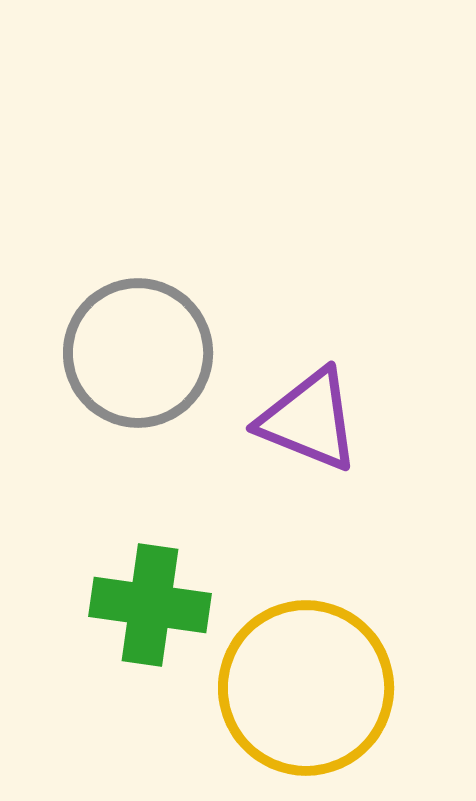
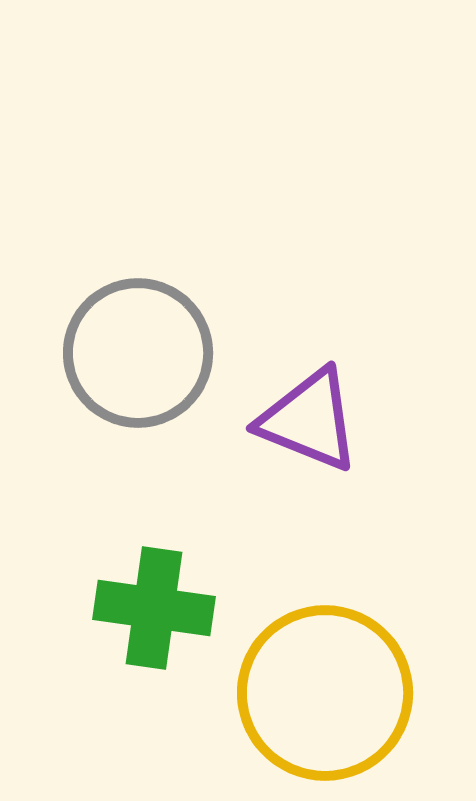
green cross: moved 4 px right, 3 px down
yellow circle: moved 19 px right, 5 px down
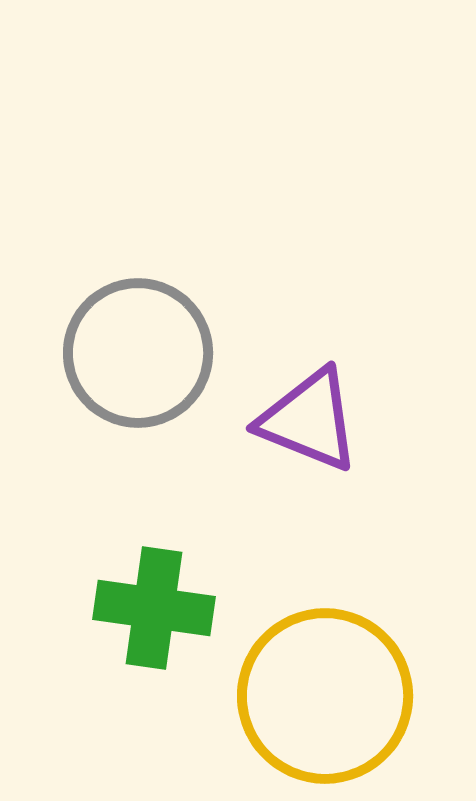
yellow circle: moved 3 px down
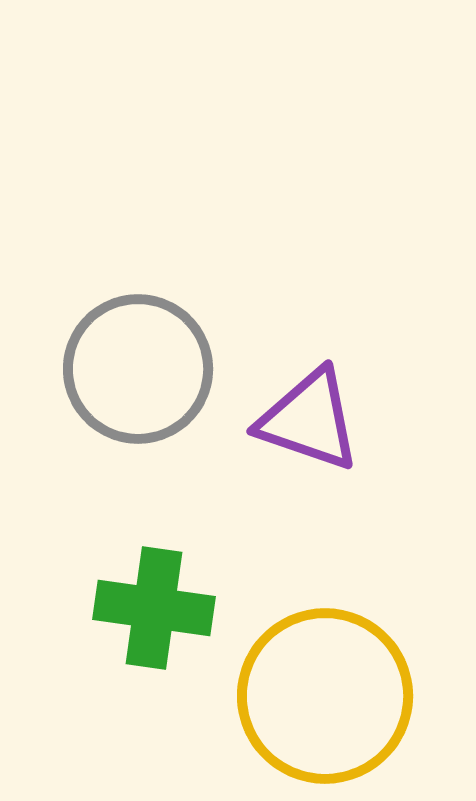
gray circle: moved 16 px down
purple triangle: rotated 3 degrees counterclockwise
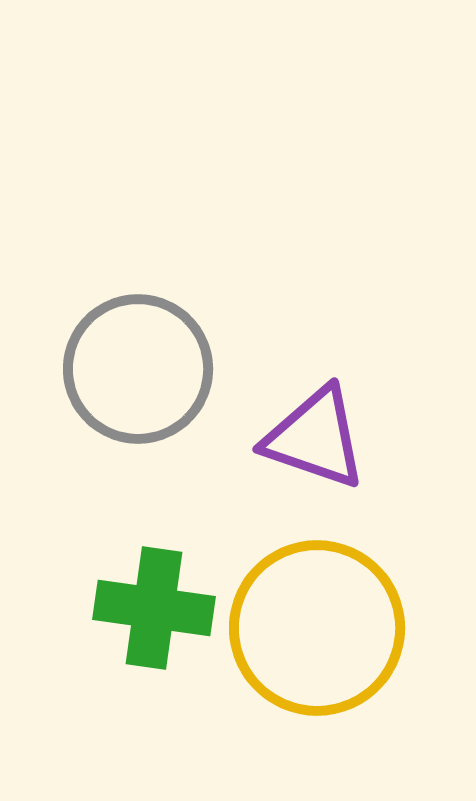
purple triangle: moved 6 px right, 18 px down
yellow circle: moved 8 px left, 68 px up
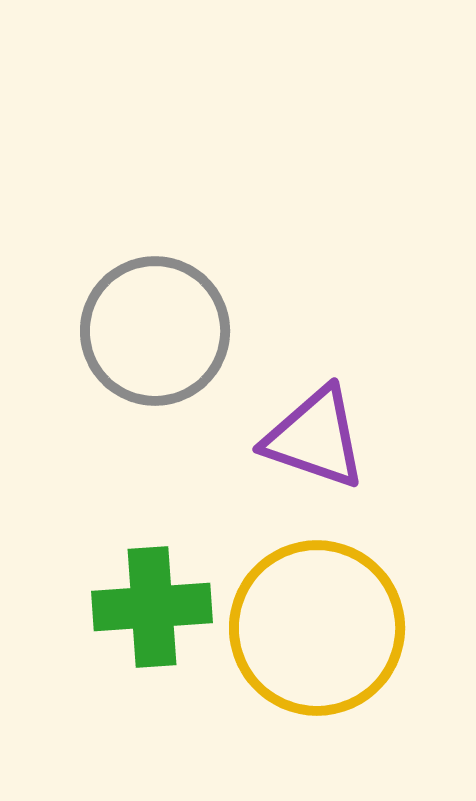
gray circle: moved 17 px right, 38 px up
green cross: moved 2 px left, 1 px up; rotated 12 degrees counterclockwise
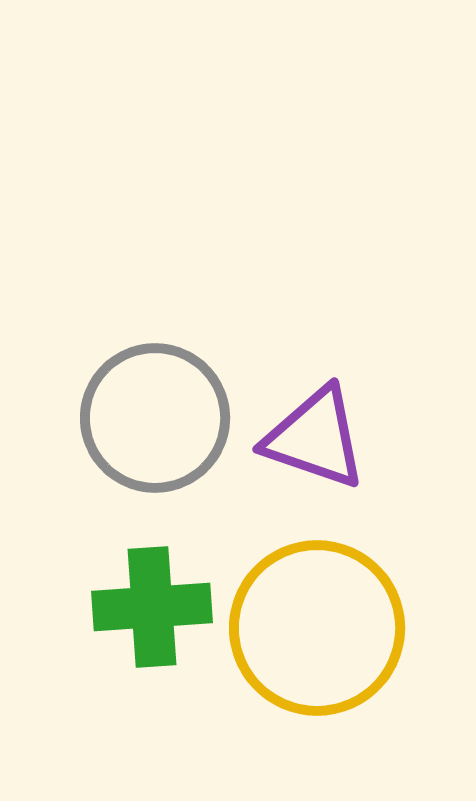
gray circle: moved 87 px down
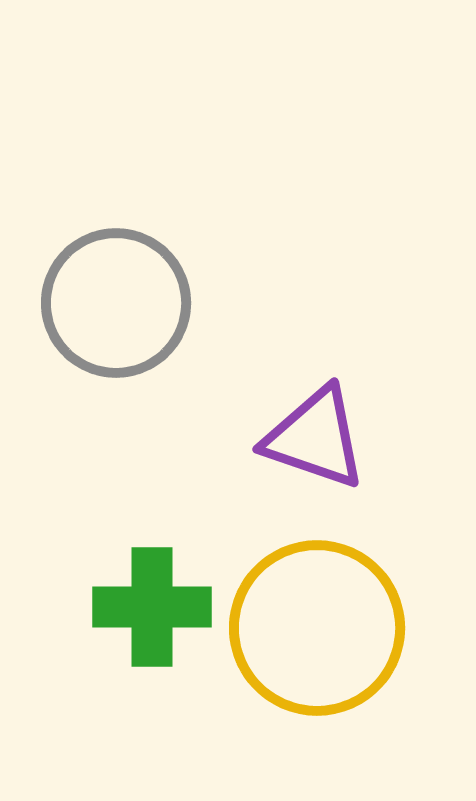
gray circle: moved 39 px left, 115 px up
green cross: rotated 4 degrees clockwise
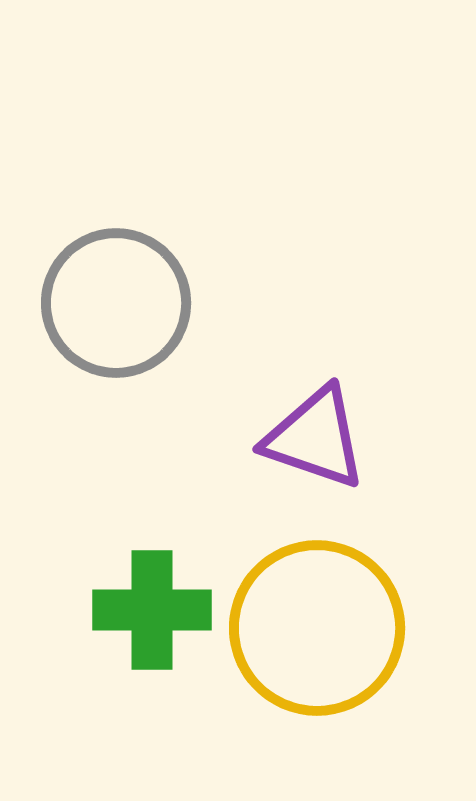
green cross: moved 3 px down
